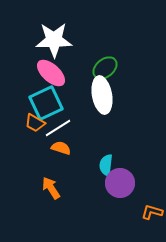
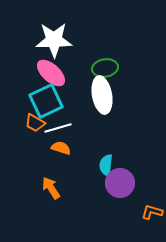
green ellipse: rotated 30 degrees clockwise
cyan square: moved 2 px up
white line: rotated 16 degrees clockwise
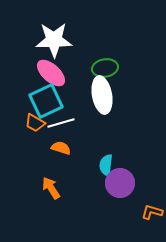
white line: moved 3 px right, 5 px up
